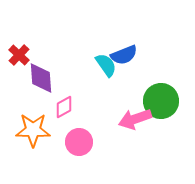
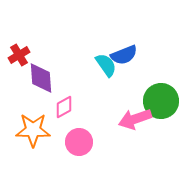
red cross: rotated 15 degrees clockwise
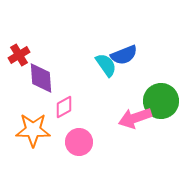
pink arrow: moved 1 px up
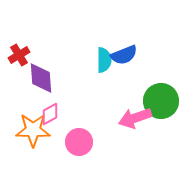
cyan semicircle: moved 2 px left, 5 px up; rotated 35 degrees clockwise
pink diamond: moved 14 px left, 7 px down
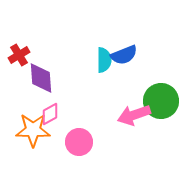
pink arrow: moved 1 px left, 3 px up
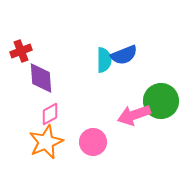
red cross: moved 2 px right, 4 px up; rotated 10 degrees clockwise
orange star: moved 13 px right, 12 px down; rotated 24 degrees counterclockwise
pink circle: moved 14 px right
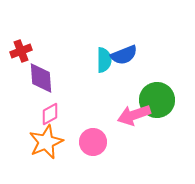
green circle: moved 4 px left, 1 px up
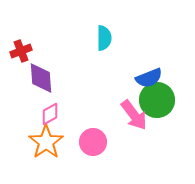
blue semicircle: moved 25 px right, 23 px down
cyan semicircle: moved 22 px up
pink arrow: rotated 108 degrees counterclockwise
orange star: rotated 12 degrees counterclockwise
